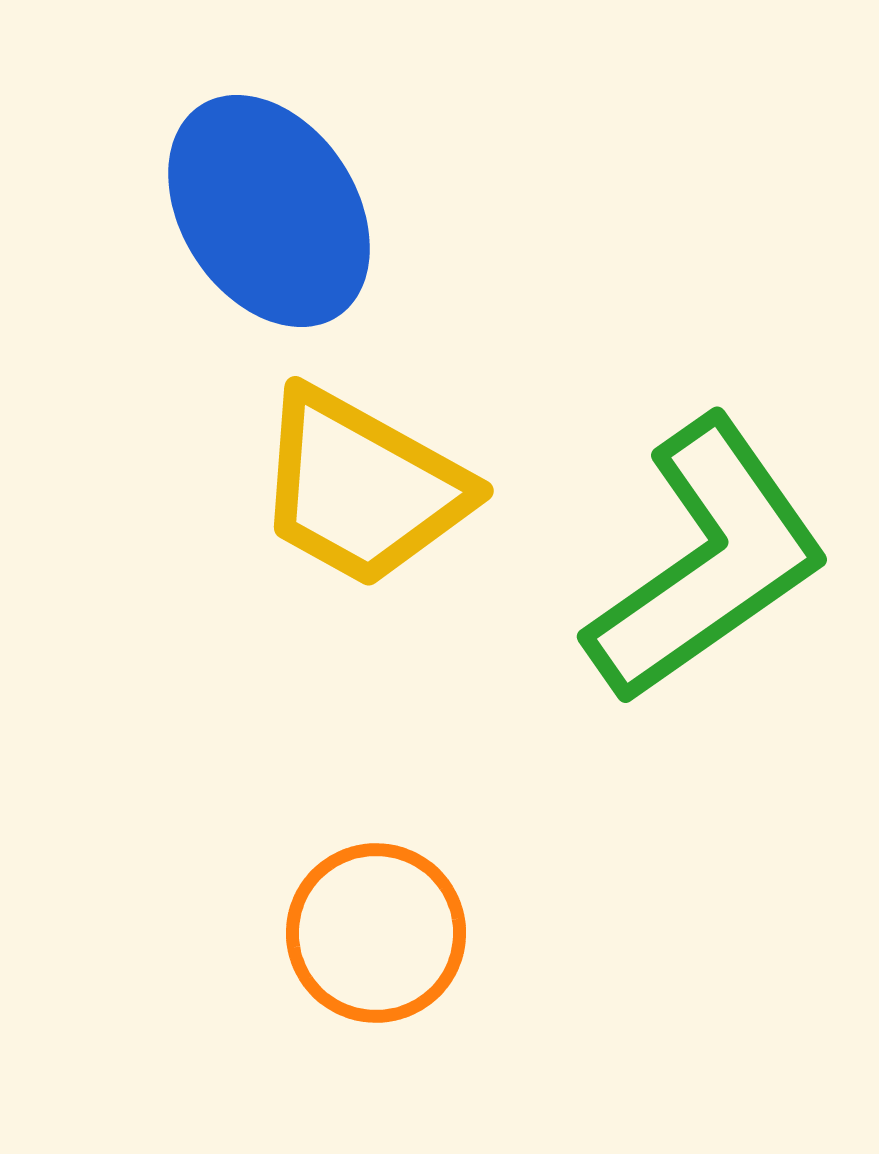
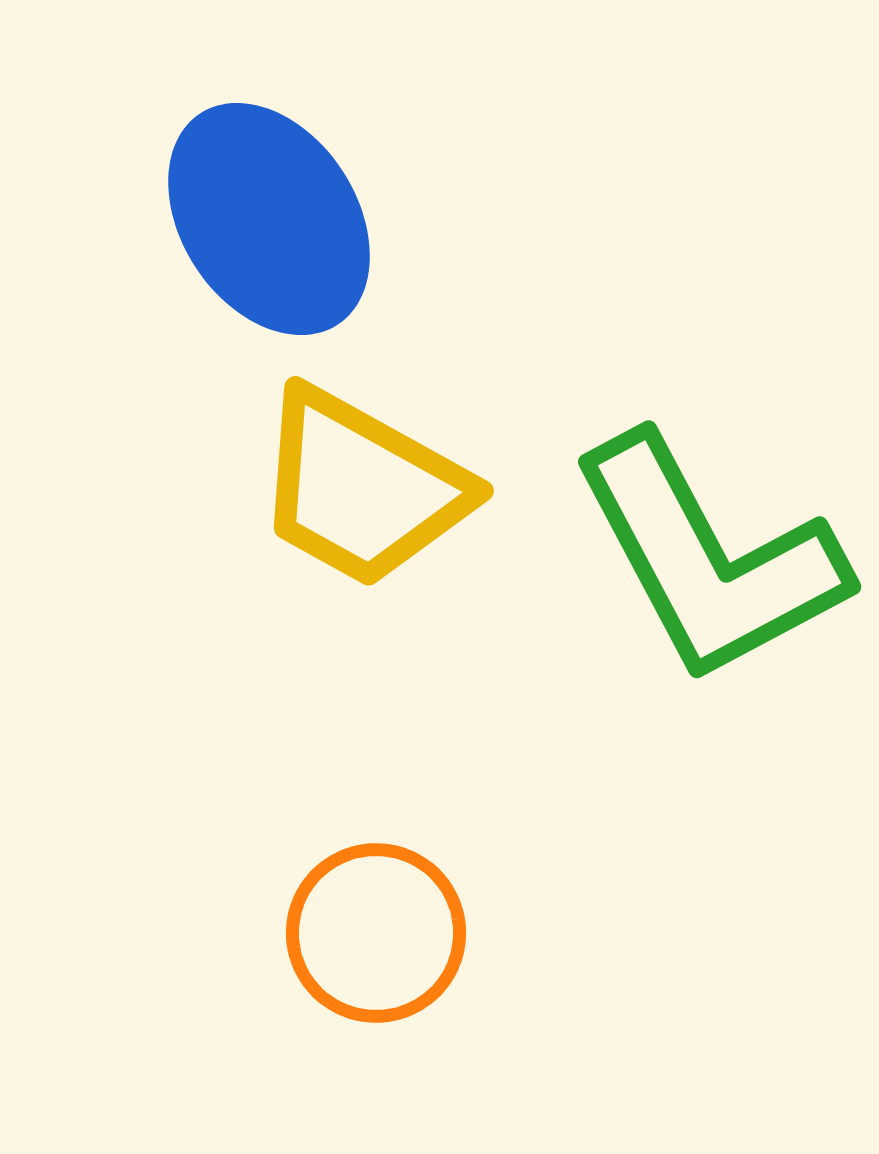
blue ellipse: moved 8 px down
green L-shape: moved 2 px right, 2 px up; rotated 97 degrees clockwise
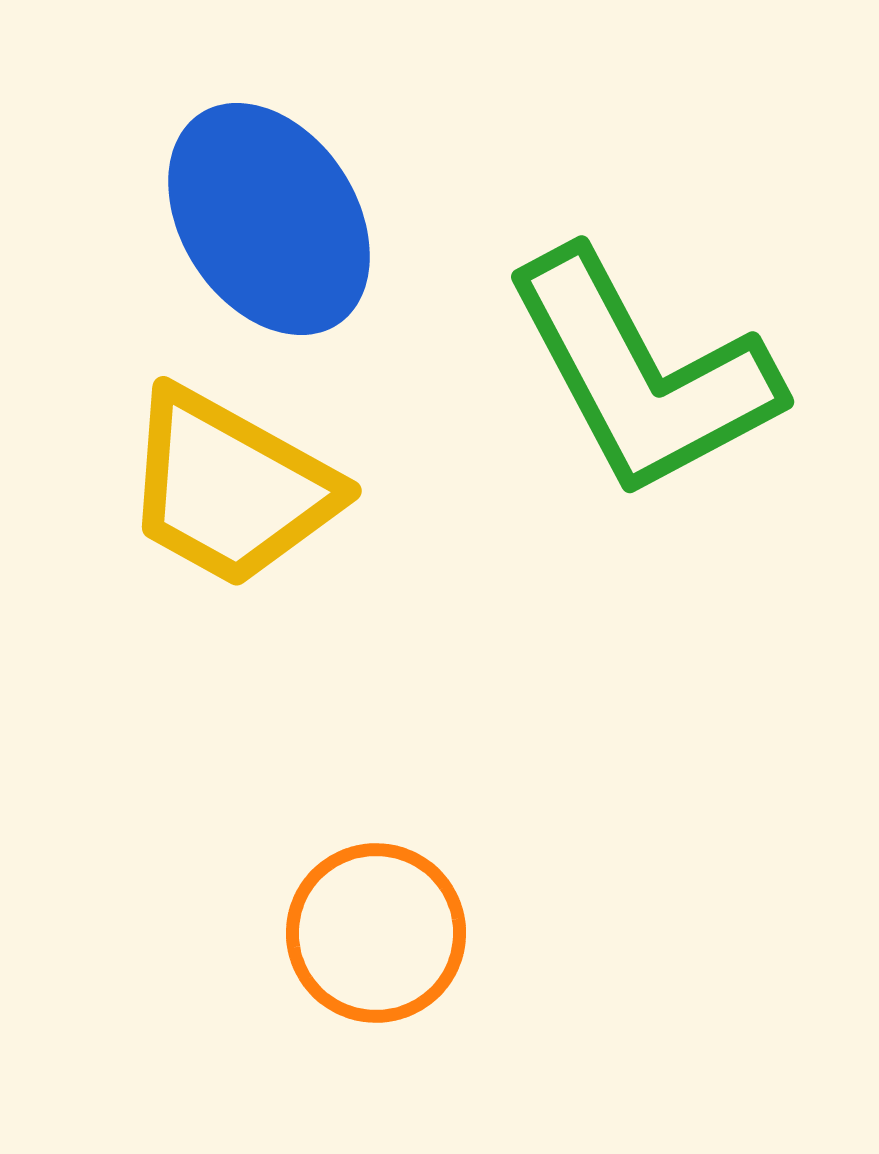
yellow trapezoid: moved 132 px left
green L-shape: moved 67 px left, 185 px up
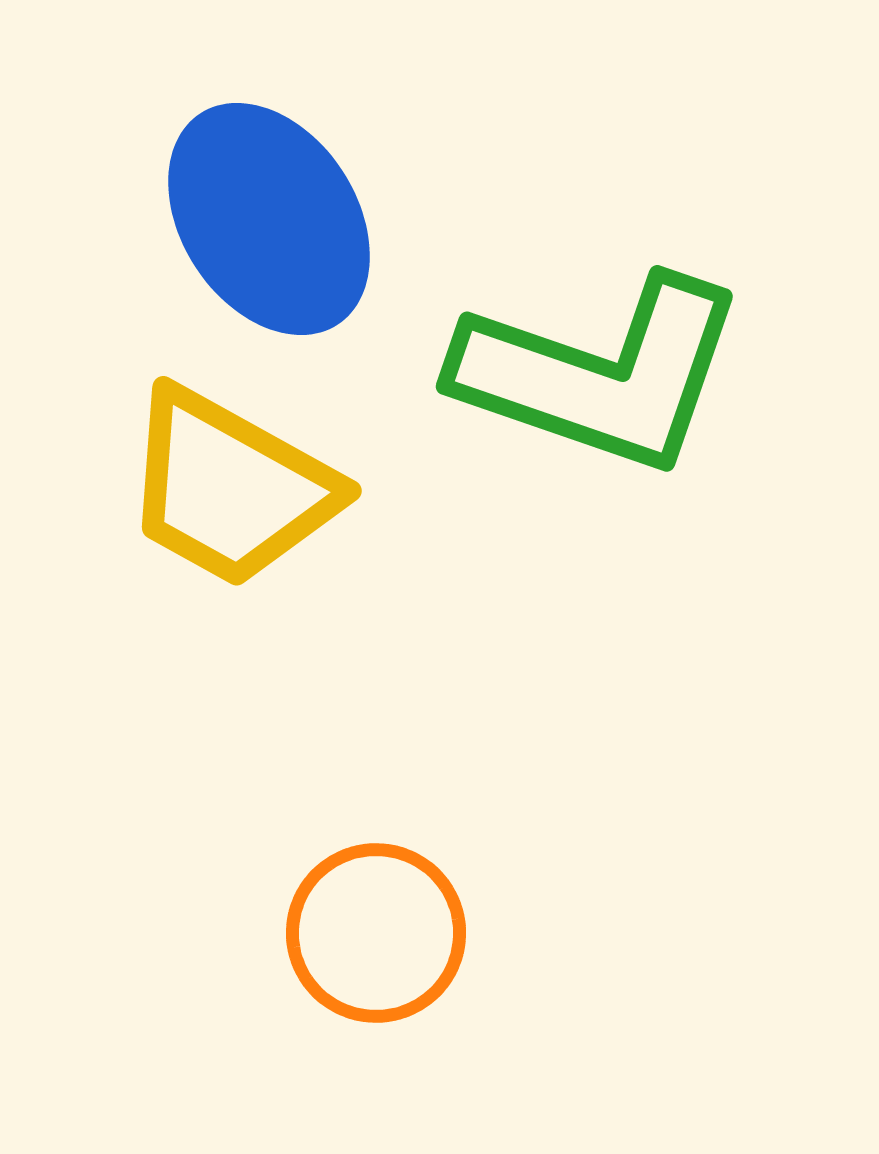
green L-shape: moved 42 px left; rotated 43 degrees counterclockwise
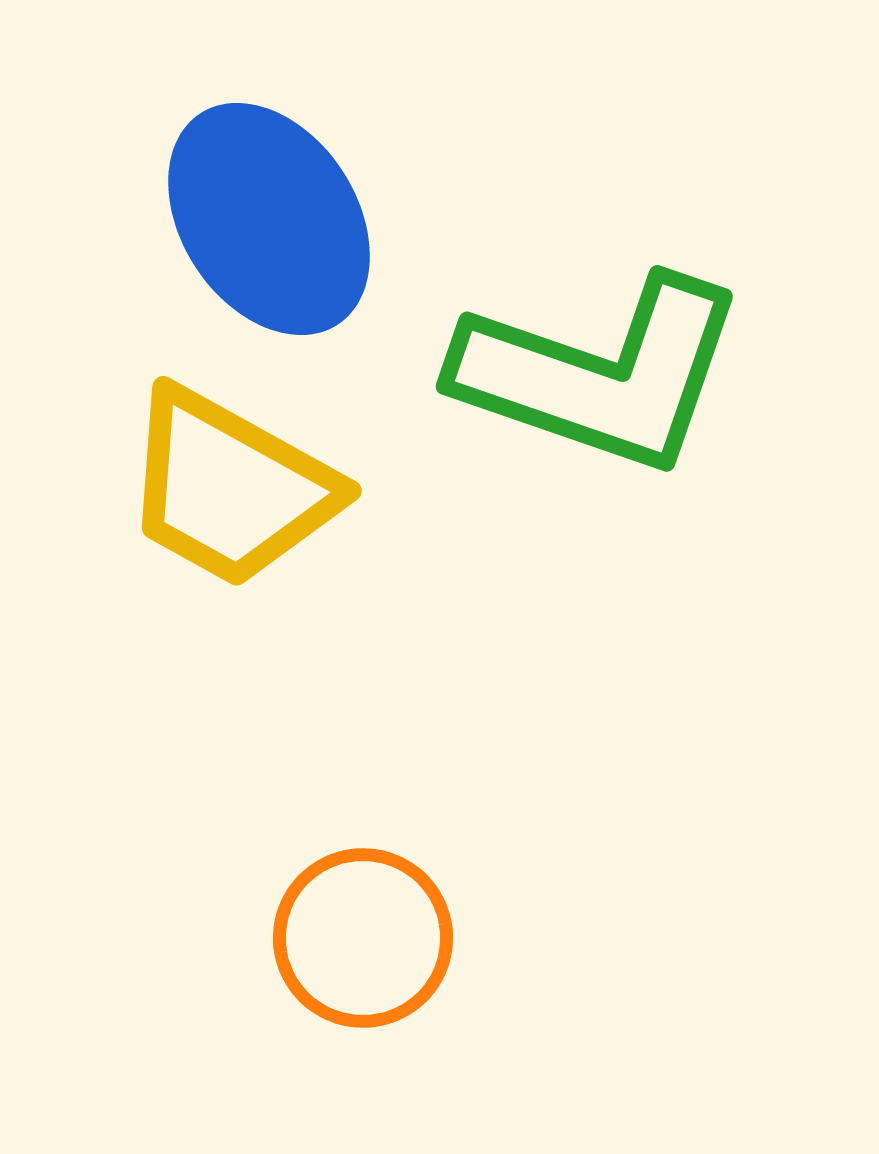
orange circle: moved 13 px left, 5 px down
